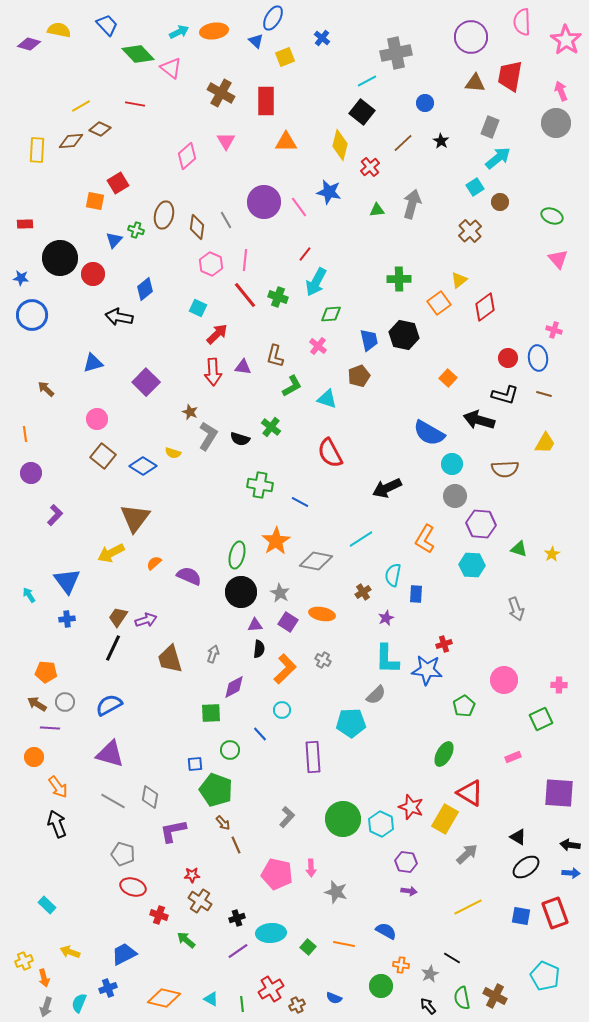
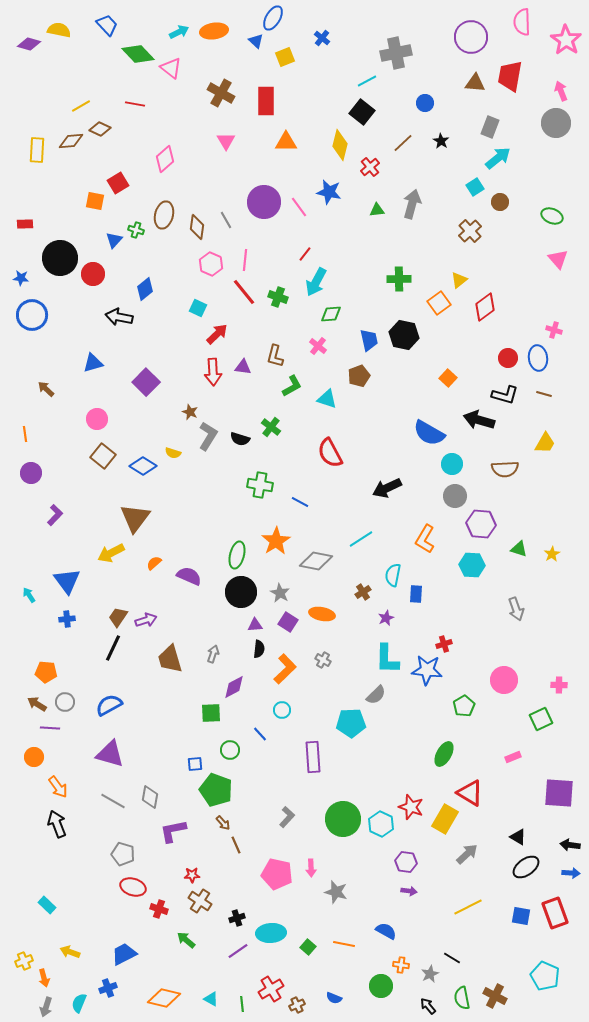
pink diamond at (187, 156): moved 22 px left, 3 px down
red line at (245, 295): moved 1 px left, 3 px up
red cross at (159, 915): moved 6 px up
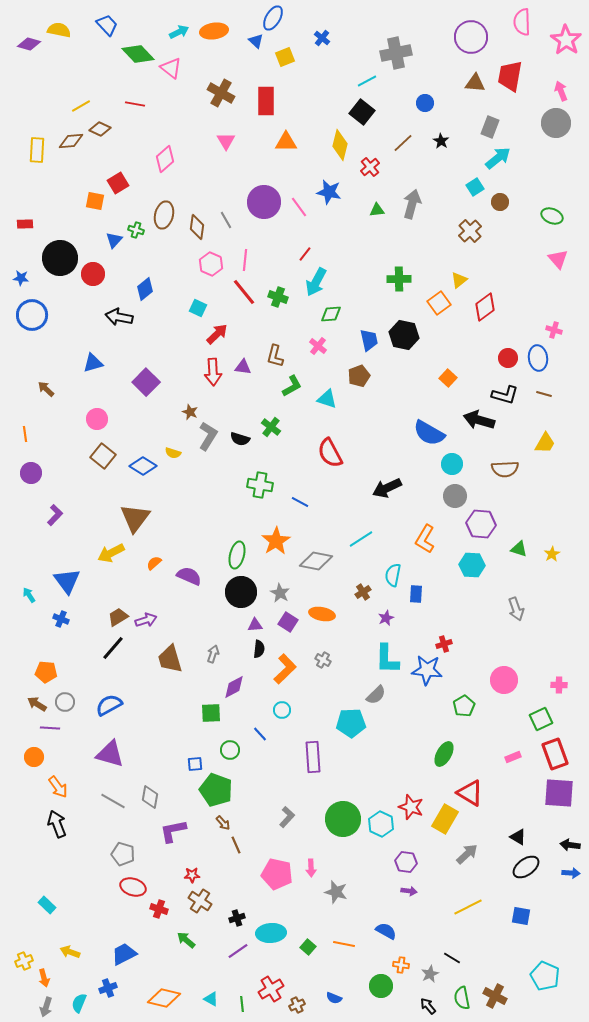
brown trapezoid at (118, 617): rotated 25 degrees clockwise
blue cross at (67, 619): moved 6 px left; rotated 28 degrees clockwise
black line at (113, 648): rotated 16 degrees clockwise
red rectangle at (555, 913): moved 159 px up
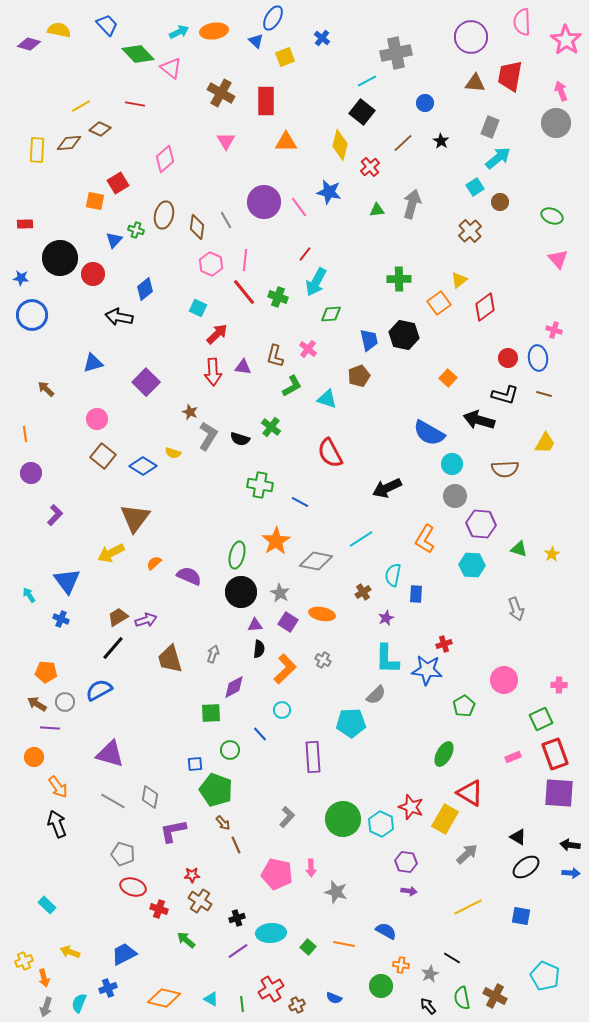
brown diamond at (71, 141): moved 2 px left, 2 px down
pink cross at (318, 346): moved 10 px left, 3 px down
blue semicircle at (109, 705): moved 10 px left, 15 px up
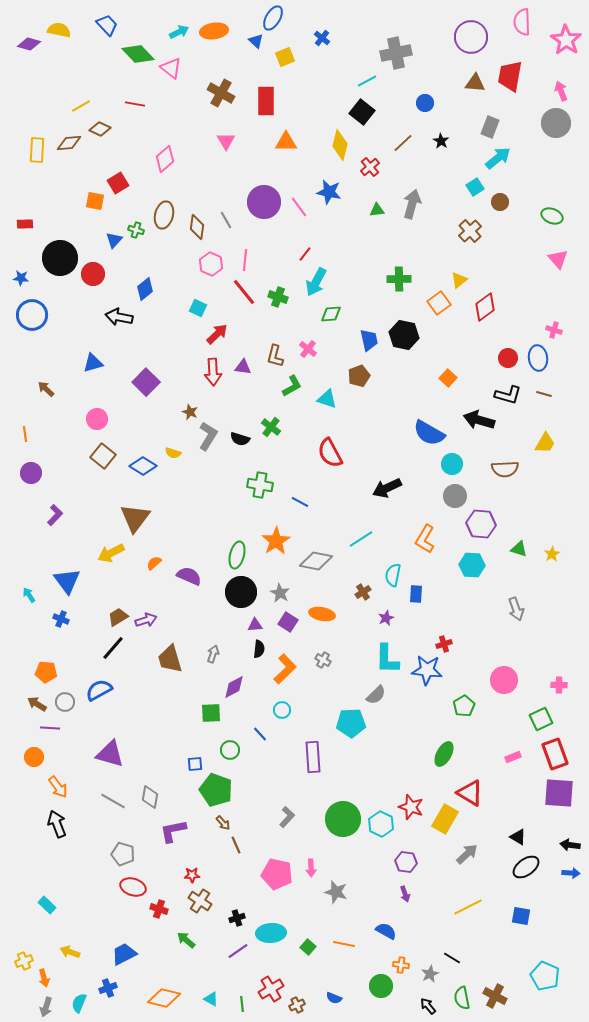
black L-shape at (505, 395): moved 3 px right
purple arrow at (409, 891): moved 4 px left, 3 px down; rotated 63 degrees clockwise
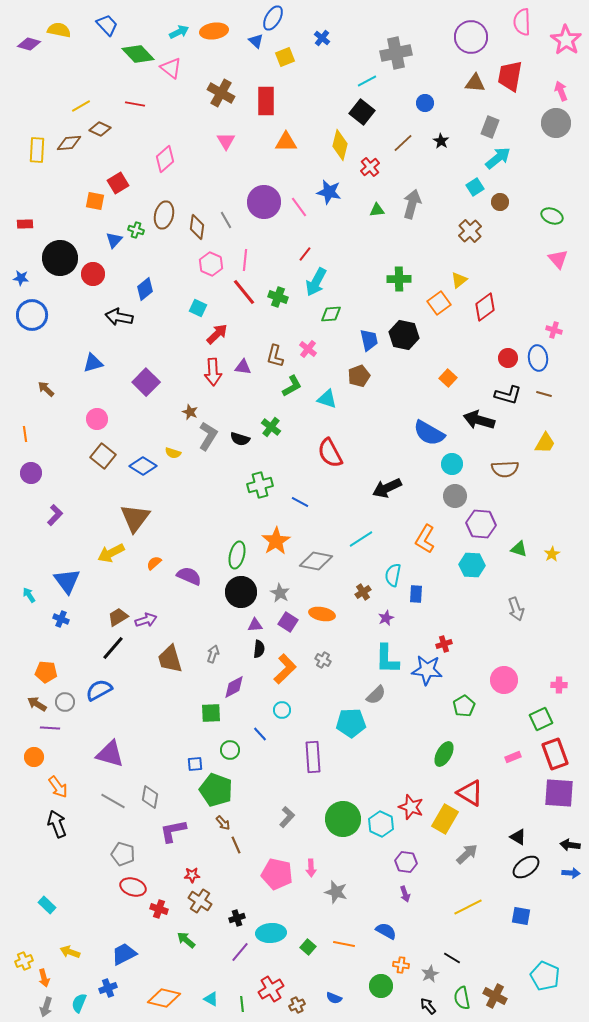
green cross at (260, 485): rotated 25 degrees counterclockwise
purple line at (238, 951): moved 2 px right, 1 px down; rotated 15 degrees counterclockwise
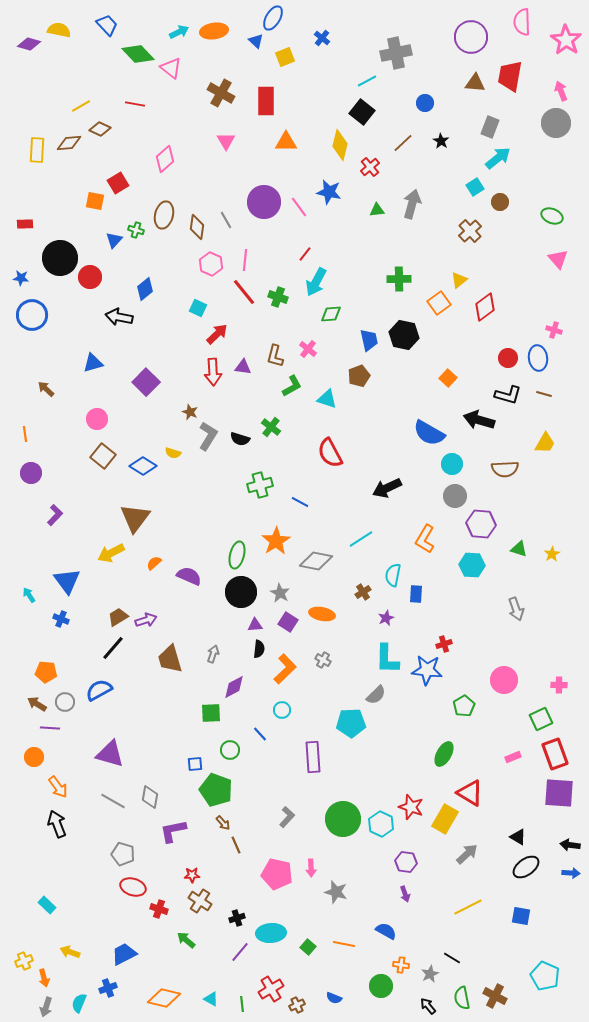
red circle at (93, 274): moved 3 px left, 3 px down
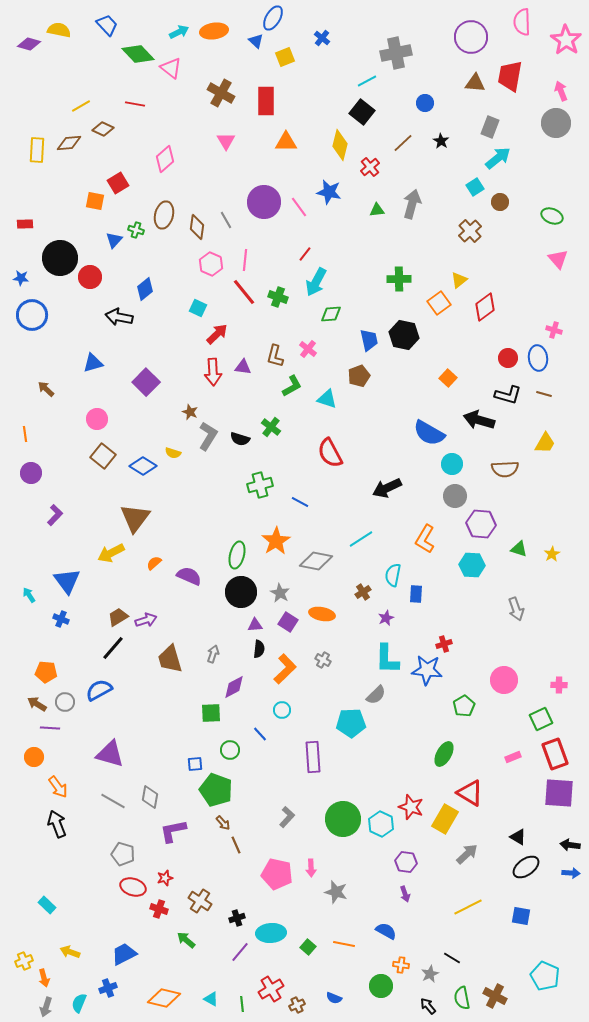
brown diamond at (100, 129): moved 3 px right
red star at (192, 875): moved 27 px left, 3 px down; rotated 14 degrees counterclockwise
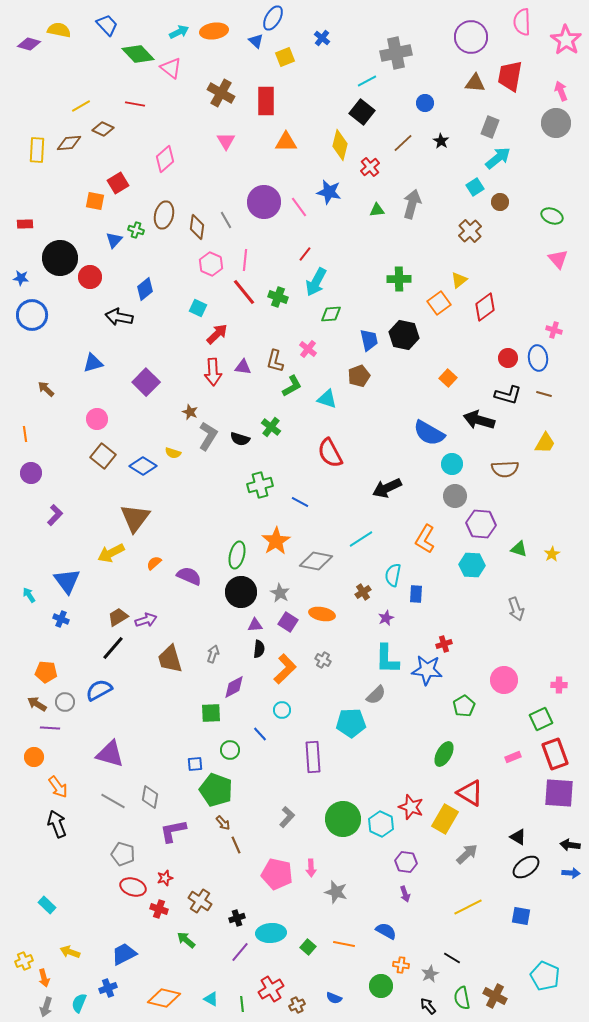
brown L-shape at (275, 356): moved 5 px down
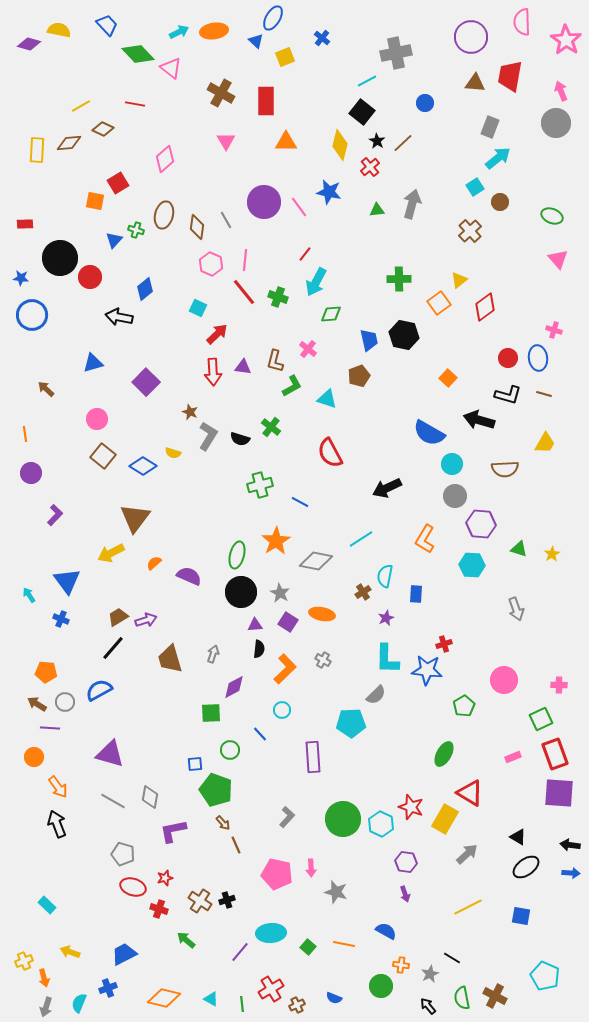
black star at (441, 141): moved 64 px left
cyan semicircle at (393, 575): moved 8 px left, 1 px down
black cross at (237, 918): moved 10 px left, 18 px up
